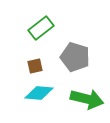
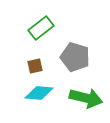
green arrow: moved 1 px left, 1 px up
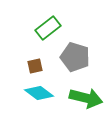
green rectangle: moved 7 px right
cyan diamond: rotated 32 degrees clockwise
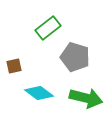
brown square: moved 21 px left
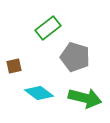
green arrow: moved 1 px left
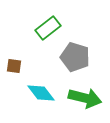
brown square: rotated 21 degrees clockwise
cyan diamond: moved 2 px right; rotated 16 degrees clockwise
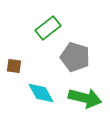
cyan diamond: rotated 8 degrees clockwise
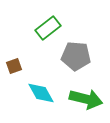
gray pentagon: moved 1 px right, 1 px up; rotated 12 degrees counterclockwise
brown square: rotated 28 degrees counterclockwise
green arrow: moved 1 px right, 1 px down
